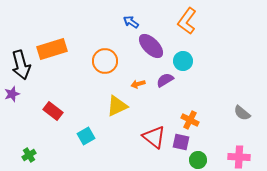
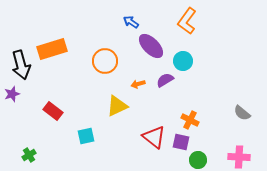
cyan square: rotated 18 degrees clockwise
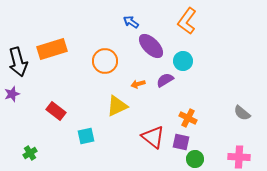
black arrow: moved 3 px left, 3 px up
red rectangle: moved 3 px right
orange cross: moved 2 px left, 2 px up
red triangle: moved 1 px left
green cross: moved 1 px right, 2 px up
green circle: moved 3 px left, 1 px up
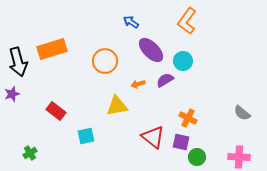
purple ellipse: moved 4 px down
yellow triangle: rotated 15 degrees clockwise
green circle: moved 2 px right, 2 px up
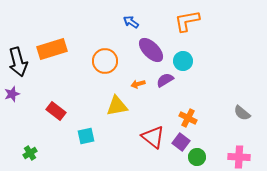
orange L-shape: rotated 44 degrees clockwise
purple square: rotated 24 degrees clockwise
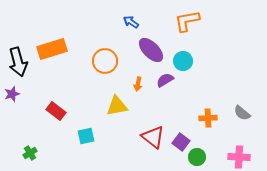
orange arrow: rotated 64 degrees counterclockwise
orange cross: moved 20 px right; rotated 30 degrees counterclockwise
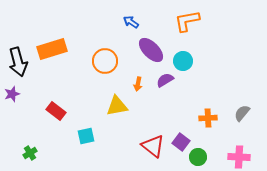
gray semicircle: rotated 90 degrees clockwise
red triangle: moved 9 px down
green circle: moved 1 px right
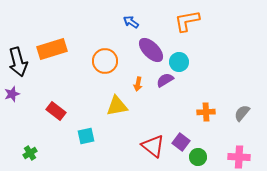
cyan circle: moved 4 px left, 1 px down
orange cross: moved 2 px left, 6 px up
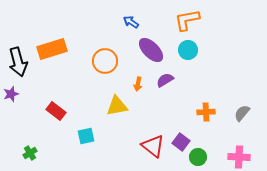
orange L-shape: moved 1 px up
cyan circle: moved 9 px right, 12 px up
purple star: moved 1 px left
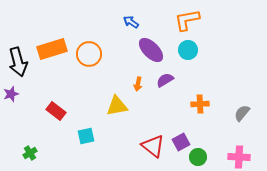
orange circle: moved 16 px left, 7 px up
orange cross: moved 6 px left, 8 px up
purple square: rotated 24 degrees clockwise
